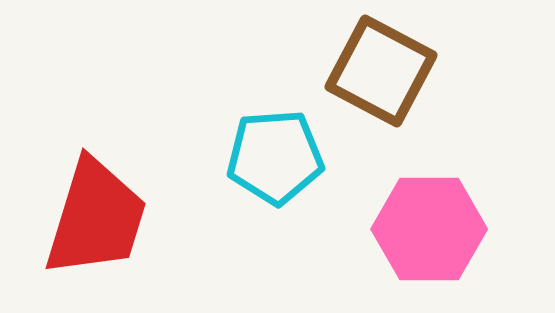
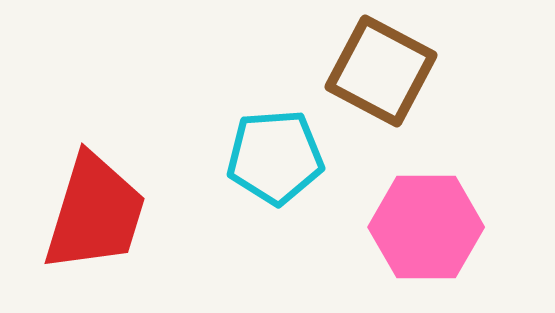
red trapezoid: moved 1 px left, 5 px up
pink hexagon: moved 3 px left, 2 px up
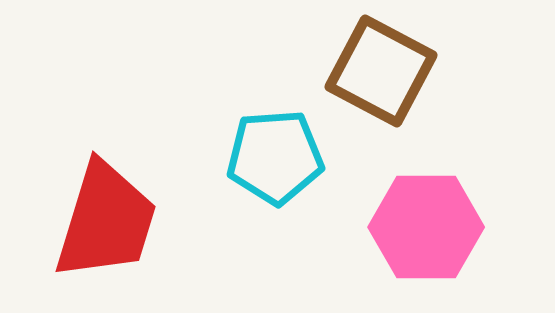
red trapezoid: moved 11 px right, 8 px down
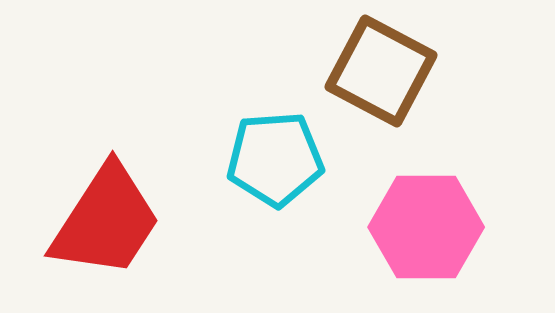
cyan pentagon: moved 2 px down
red trapezoid: rotated 16 degrees clockwise
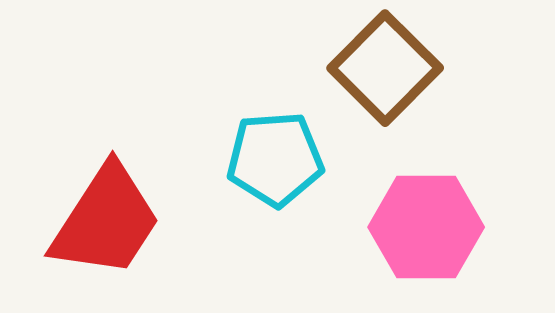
brown square: moved 4 px right, 3 px up; rotated 17 degrees clockwise
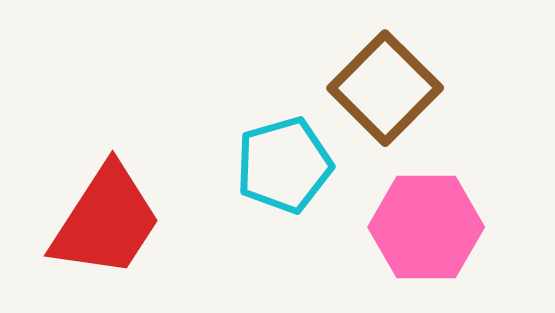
brown square: moved 20 px down
cyan pentagon: moved 9 px right, 6 px down; rotated 12 degrees counterclockwise
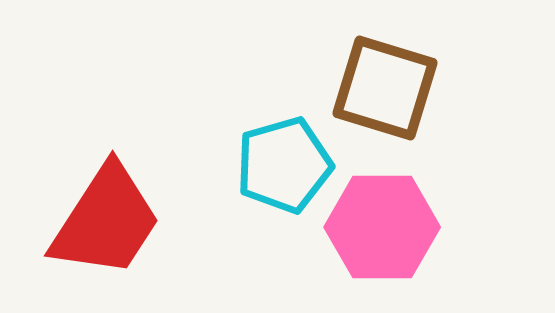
brown square: rotated 28 degrees counterclockwise
pink hexagon: moved 44 px left
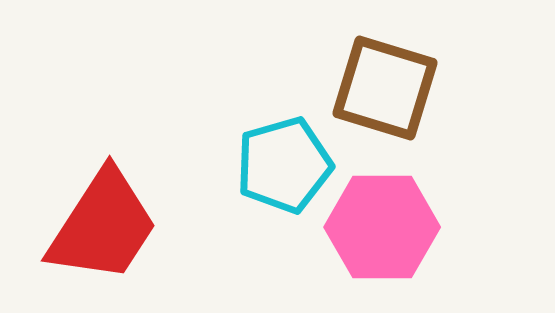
red trapezoid: moved 3 px left, 5 px down
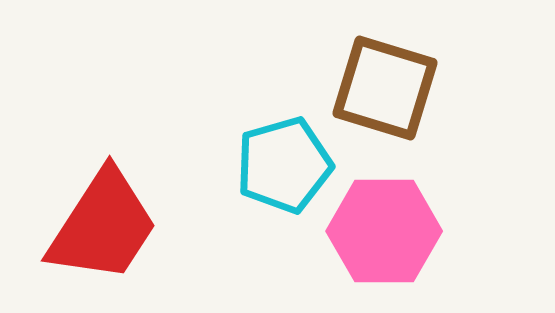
pink hexagon: moved 2 px right, 4 px down
